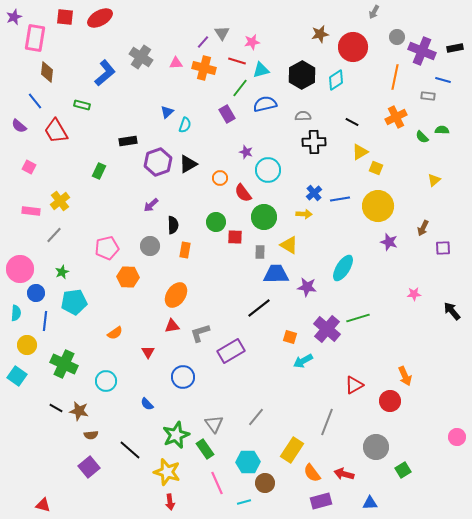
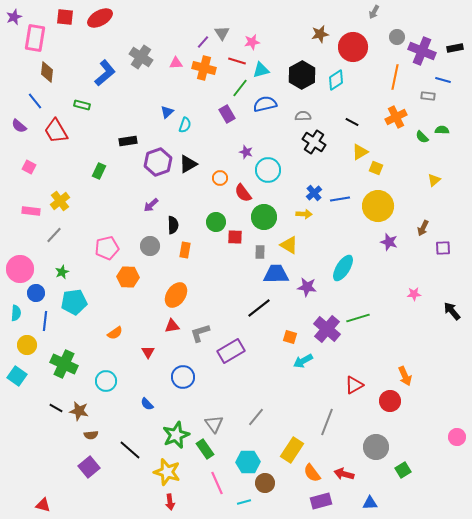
black cross at (314, 142): rotated 35 degrees clockwise
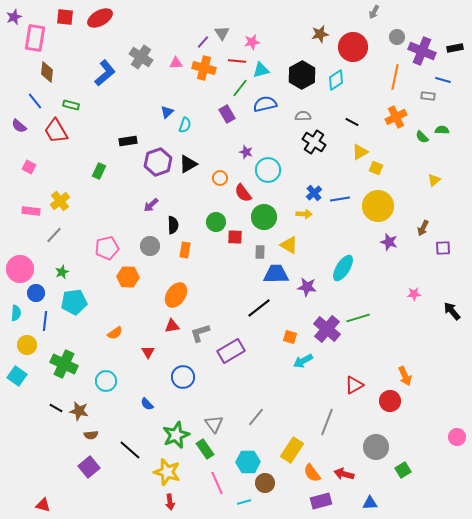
red line at (237, 61): rotated 12 degrees counterclockwise
green rectangle at (82, 105): moved 11 px left
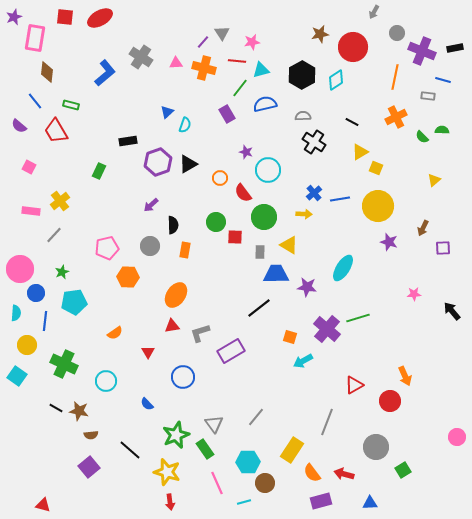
gray circle at (397, 37): moved 4 px up
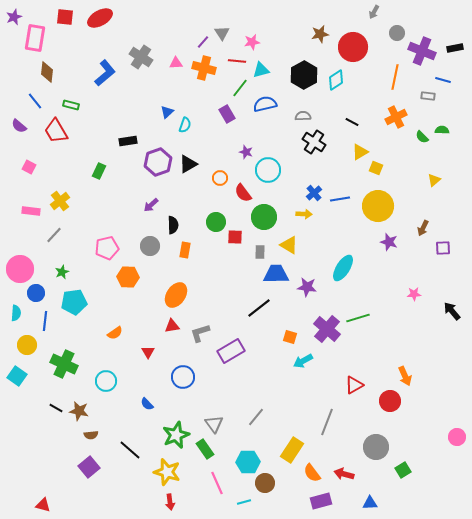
black hexagon at (302, 75): moved 2 px right
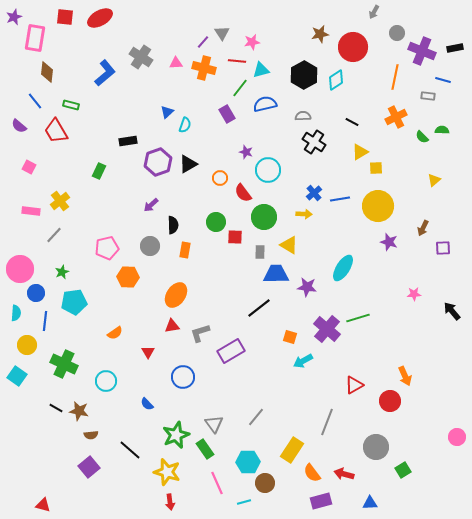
yellow square at (376, 168): rotated 24 degrees counterclockwise
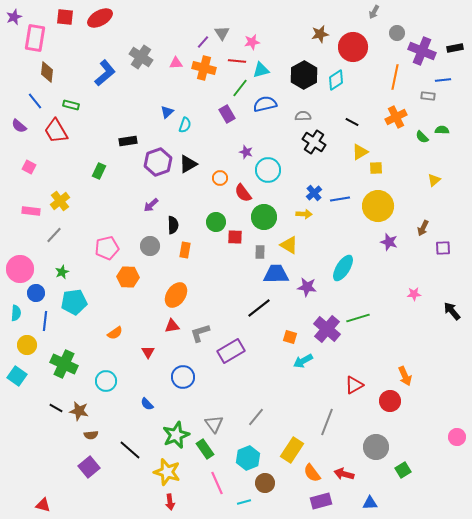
blue line at (443, 80): rotated 21 degrees counterclockwise
cyan hexagon at (248, 462): moved 4 px up; rotated 20 degrees counterclockwise
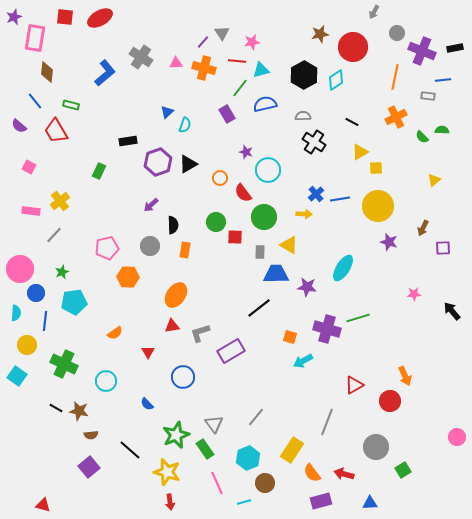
blue cross at (314, 193): moved 2 px right, 1 px down
purple cross at (327, 329): rotated 24 degrees counterclockwise
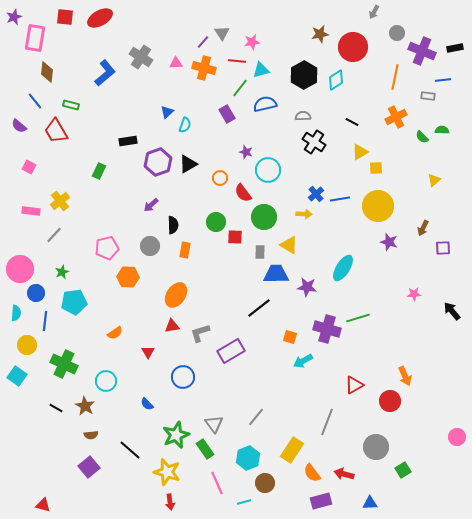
brown star at (79, 411): moved 6 px right, 5 px up; rotated 18 degrees clockwise
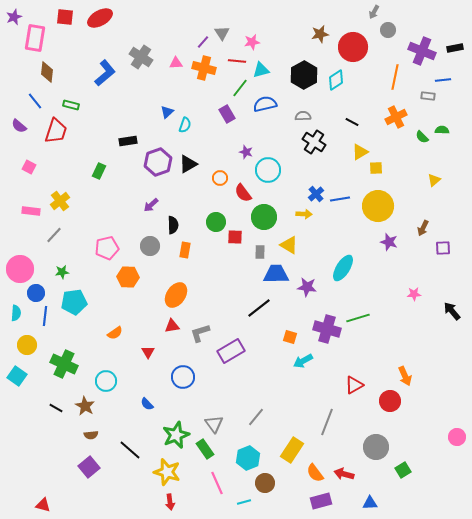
gray circle at (397, 33): moved 9 px left, 3 px up
red trapezoid at (56, 131): rotated 132 degrees counterclockwise
green star at (62, 272): rotated 16 degrees clockwise
blue line at (45, 321): moved 5 px up
orange semicircle at (312, 473): moved 3 px right
